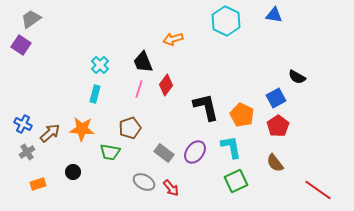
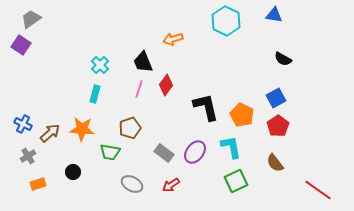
black semicircle: moved 14 px left, 18 px up
gray cross: moved 1 px right, 4 px down
gray ellipse: moved 12 px left, 2 px down
red arrow: moved 3 px up; rotated 96 degrees clockwise
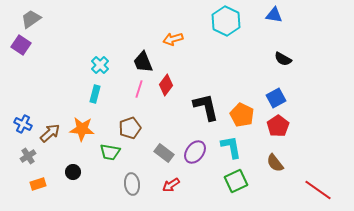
gray ellipse: rotated 55 degrees clockwise
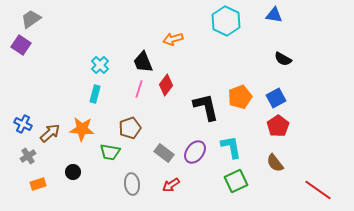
orange pentagon: moved 2 px left, 18 px up; rotated 25 degrees clockwise
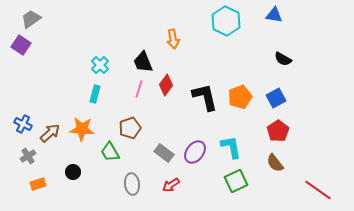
orange arrow: rotated 84 degrees counterclockwise
black L-shape: moved 1 px left, 10 px up
red pentagon: moved 5 px down
green trapezoid: rotated 50 degrees clockwise
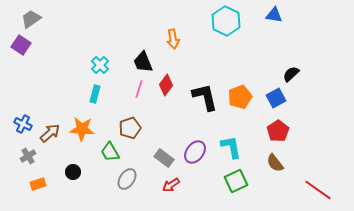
black semicircle: moved 8 px right, 15 px down; rotated 108 degrees clockwise
gray rectangle: moved 5 px down
gray ellipse: moved 5 px left, 5 px up; rotated 40 degrees clockwise
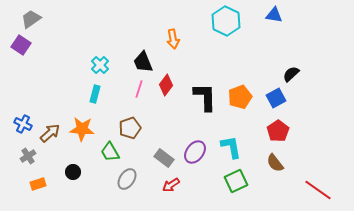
black L-shape: rotated 12 degrees clockwise
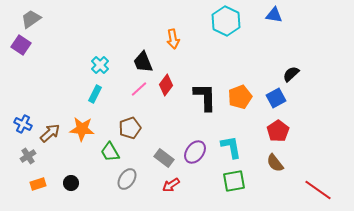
pink line: rotated 30 degrees clockwise
cyan rectangle: rotated 12 degrees clockwise
black circle: moved 2 px left, 11 px down
green square: moved 2 px left; rotated 15 degrees clockwise
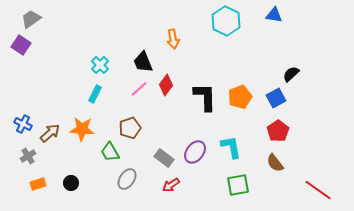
green square: moved 4 px right, 4 px down
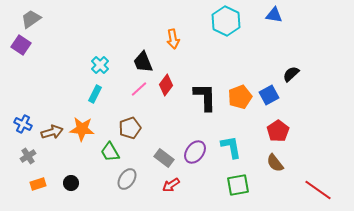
blue square: moved 7 px left, 3 px up
brown arrow: moved 2 px right, 1 px up; rotated 25 degrees clockwise
